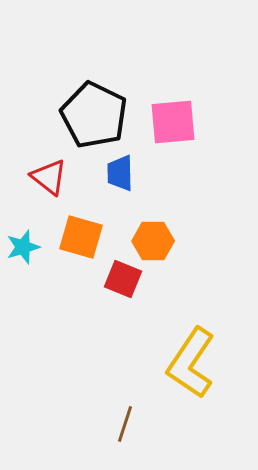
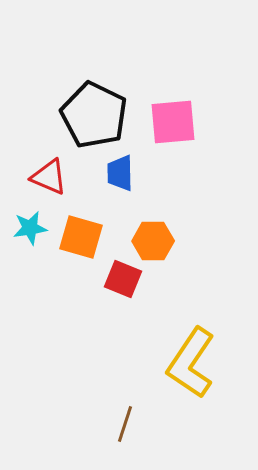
red triangle: rotated 15 degrees counterclockwise
cyan star: moved 7 px right, 19 px up; rotated 8 degrees clockwise
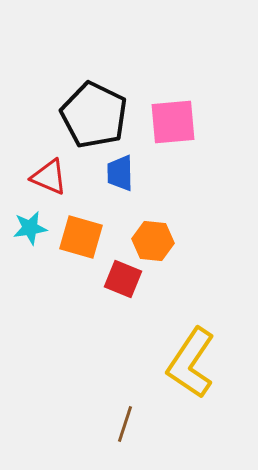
orange hexagon: rotated 6 degrees clockwise
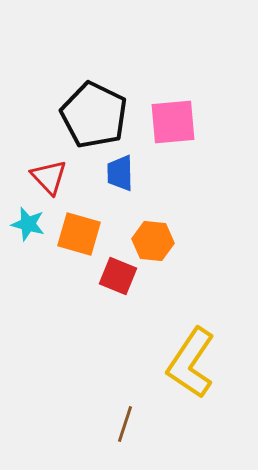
red triangle: rotated 24 degrees clockwise
cyan star: moved 2 px left, 4 px up; rotated 24 degrees clockwise
orange square: moved 2 px left, 3 px up
red square: moved 5 px left, 3 px up
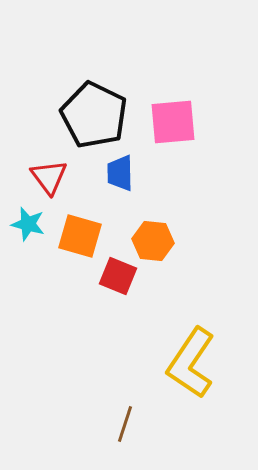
red triangle: rotated 6 degrees clockwise
orange square: moved 1 px right, 2 px down
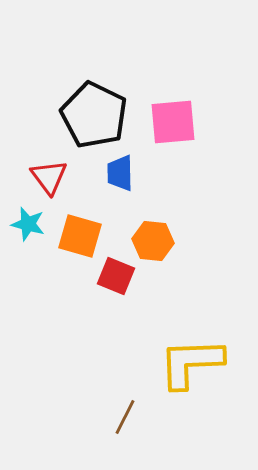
red square: moved 2 px left
yellow L-shape: rotated 54 degrees clockwise
brown line: moved 7 px up; rotated 9 degrees clockwise
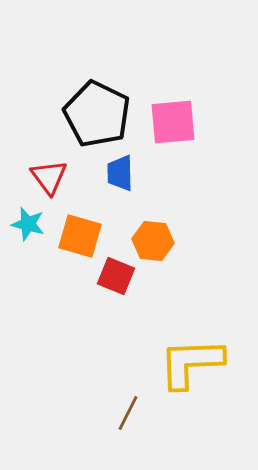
black pentagon: moved 3 px right, 1 px up
brown line: moved 3 px right, 4 px up
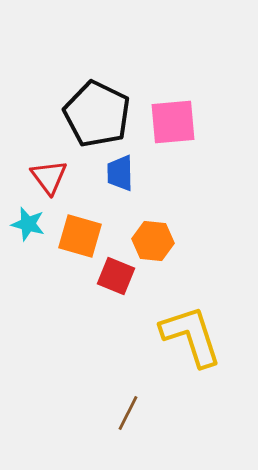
yellow L-shape: moved 27 px up; rotated 74 degrees clockwise
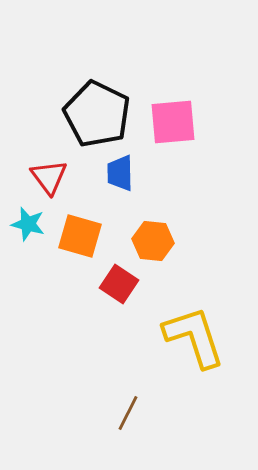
red square: moved 3 px right, 8 px down; rotated 12 degrees clockwise
yellow L-shape: moved 3 px right, 1 px down
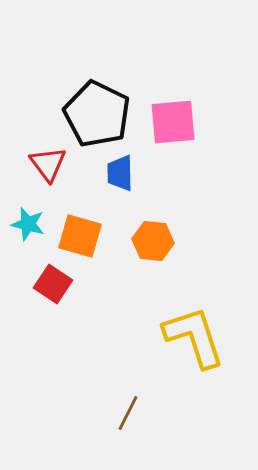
red triangle: moved 1 px left, 13 px up
red square: moved 66 px left
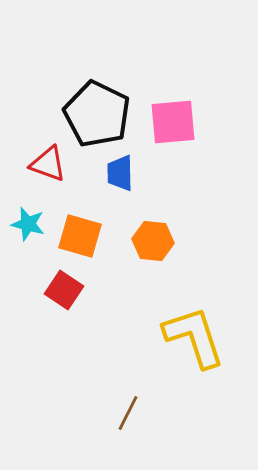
red triangle: rotated 33 degrees counterclockwise
red square: moved 11 px right, 6 px down
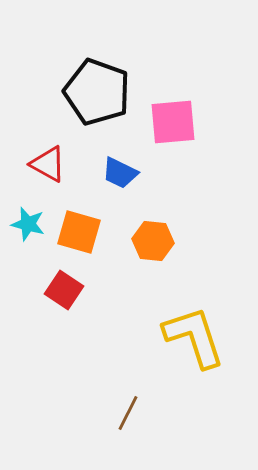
black pentagon: moved 22 px up; rotated 6 degrees counterclockwise
red triangle: rotated 9 degrees clockwise
blue trapezoid: rotated 63 degrees counterclockwise
orange square: moved 1 px left, 4 px up
